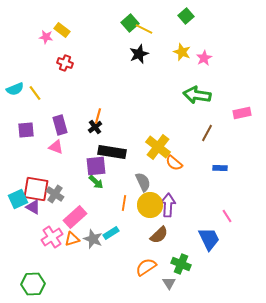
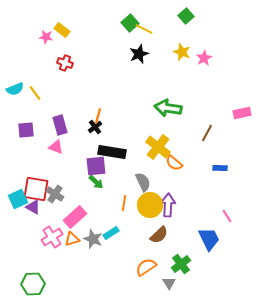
green arrow at (197, 95): moved 29 px left, 13 px down
green cross at (181, 264): rotated 30 degrees clockwise
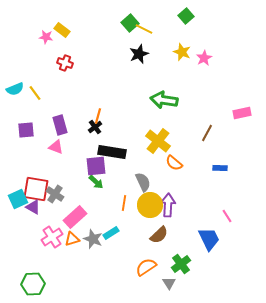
green arrow at (168, 108): moved 4 px left, 8 px up
yellow cross at (158, 147): moved 6 px up
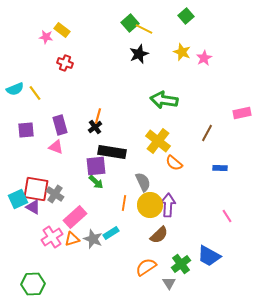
blue trapezoid at (209, 239): moved 17 px down; rotated 145 degrees clockwise
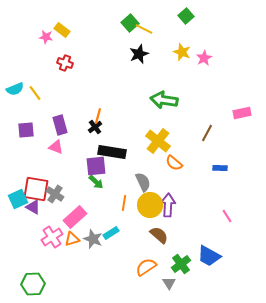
brown semicircle at (159, 235): rotated 96 degrees counterclockwise
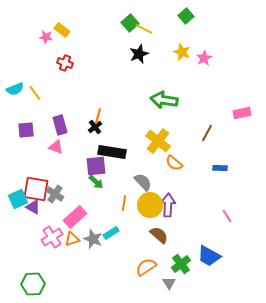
gray semicircle at (143, 182): rotated 18 degrees counterclockwise
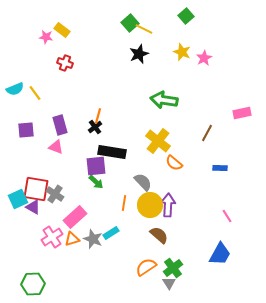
blue trapezoid at (209, 256): moved 11 px right, 2 px up; rotated 90 degrees counterclockwise
green cross at (181, 264): moved 8 px left, 4 px down
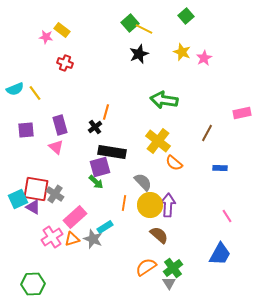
orange line at (98, 116): moved 8 px right, 4 px up
pink triangle at (56, 147): rotated 21 degrees clockwise
purple square at (96, 166): moved 4 px right, 1 px down; rotated 10 degrees counterclockwise
cyan rectangle at (111, 233): moved 6 px left, 6 px up
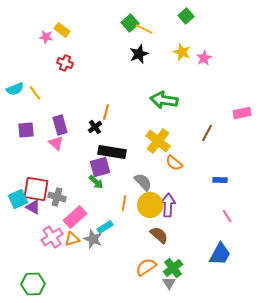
pink triangle at (56, 147): moved 4 px up
blue rectangle at (220, 168): moved 12 px down
gray cross at (55, 194): moved 2 px right, 3 px down; rotated 18 degrees counterclockwise
